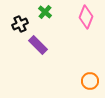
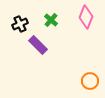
green cross: moved 6 px right, 8 px down
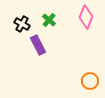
green cross: moved 2 px left
black cross: moved 2 px right; rotated 35 degrees counterclockwise
purple rectangle: rotated 18 degrees clockwise
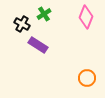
green cross: moved 5 px left, 6 px up; rotated 16 degrees clockwise
purple rectangle: rotated 30 degrees counterclockwise
orange circle: moved 3 px left, 3 px up
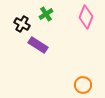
green cross: moved 2 px right
orange circle: moved 4 px left, 7 px down
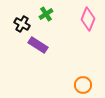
pink diamond: moved 2 px right, 2 px down
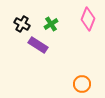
green cross: moved 5 px right, 10 px down
orange circle: moved 1 px left, 1 px up
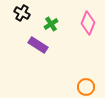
pink diamond: moved 4 px down
black cross: moved 11 px up
orange circle: moved 4 px right, 3 px down
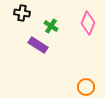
black cross: rotated 21 degrees counterclockwise
green cross: moved 2 px down; rotated 24 degrees counterclockwise
